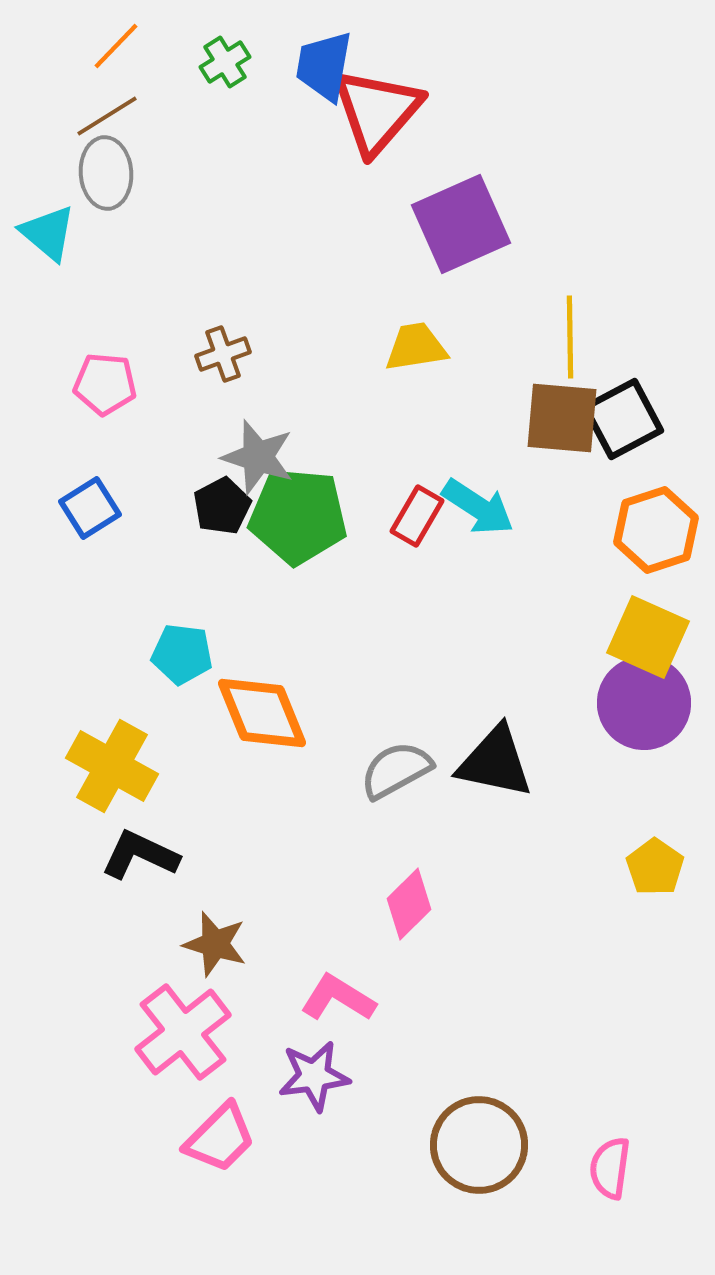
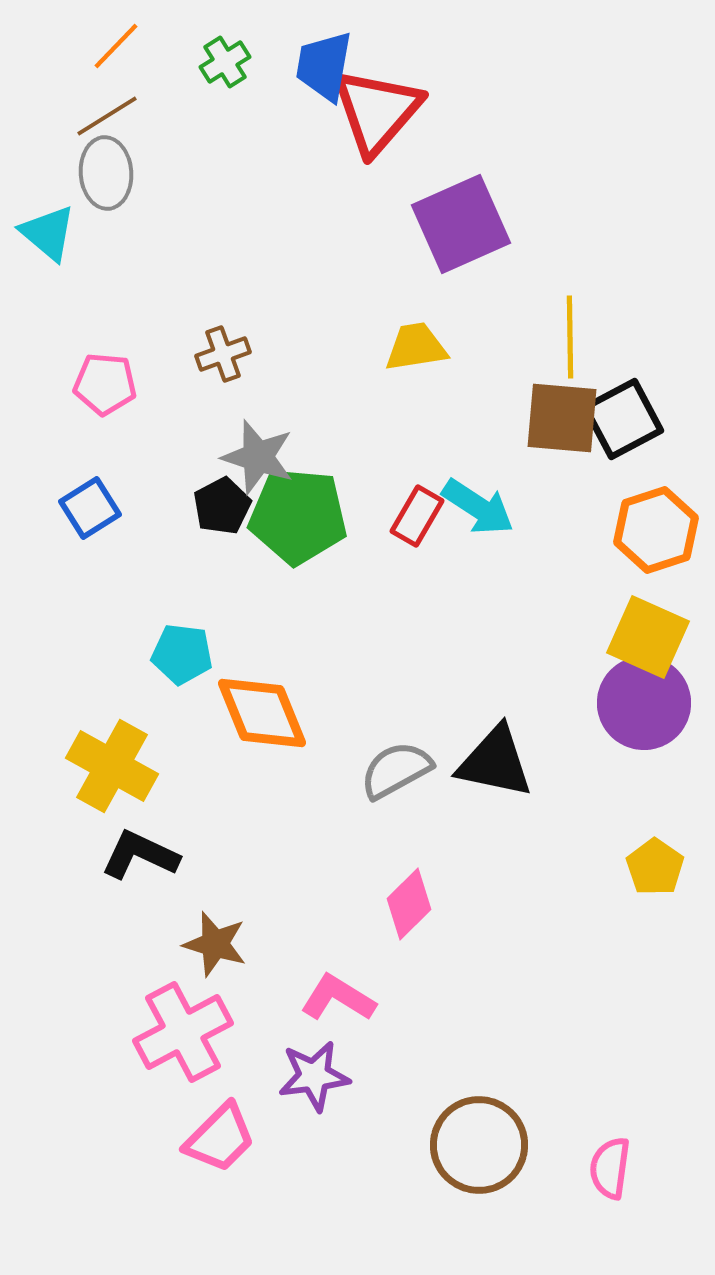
pink cross: rotated 10 degrees clockwise
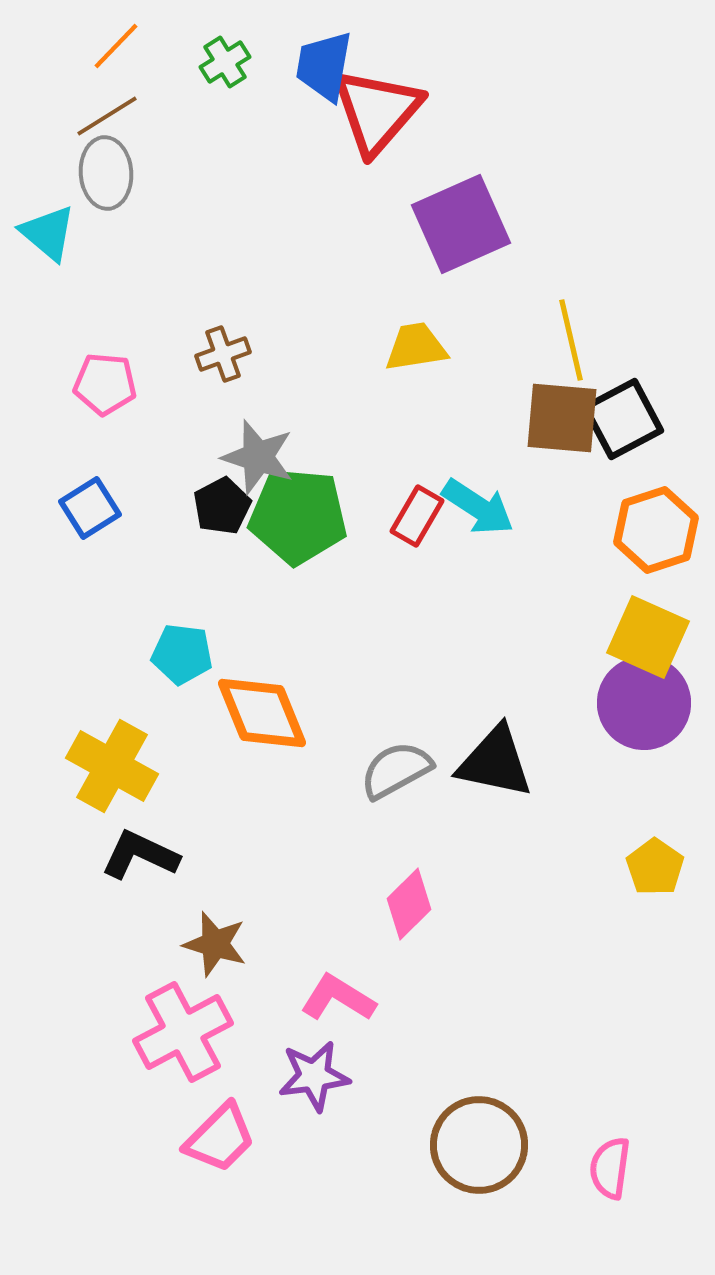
yellow line: moved 1 px right, 3 px down; rotated 12 degrees counterclockwise
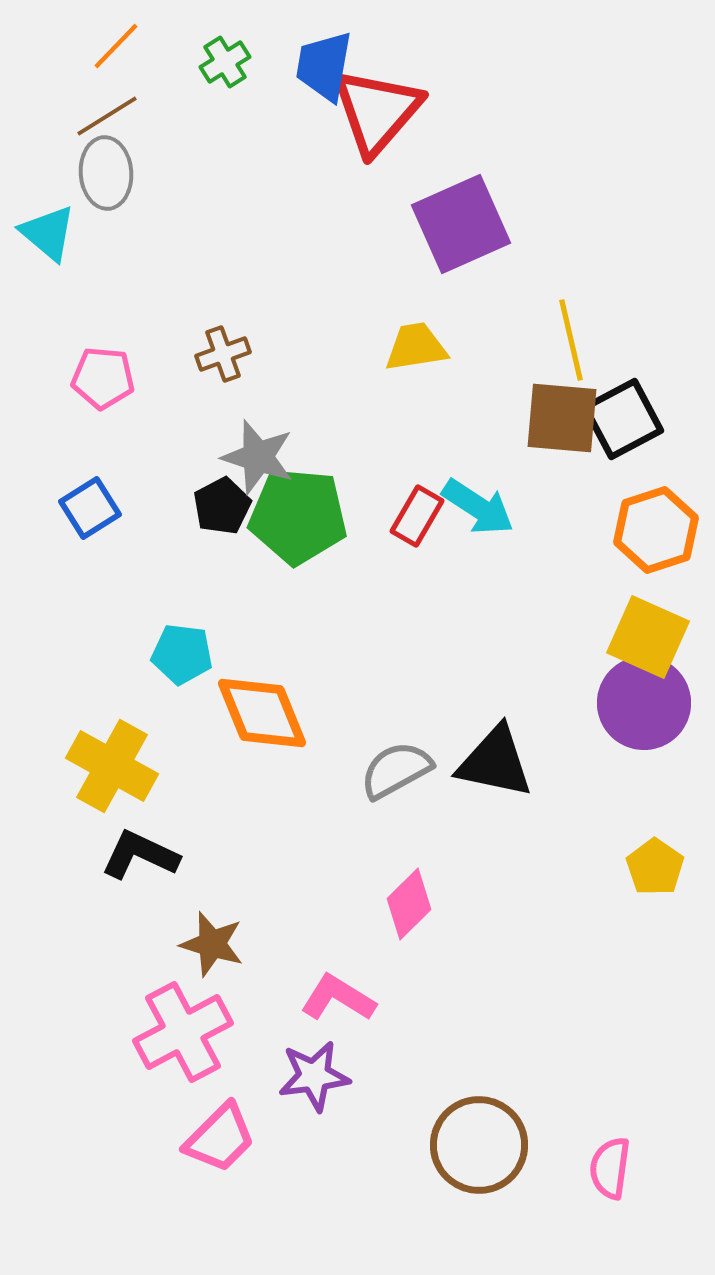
pink pentagon: moved 2 px left, 6 px up
brown star: moved 3 px left
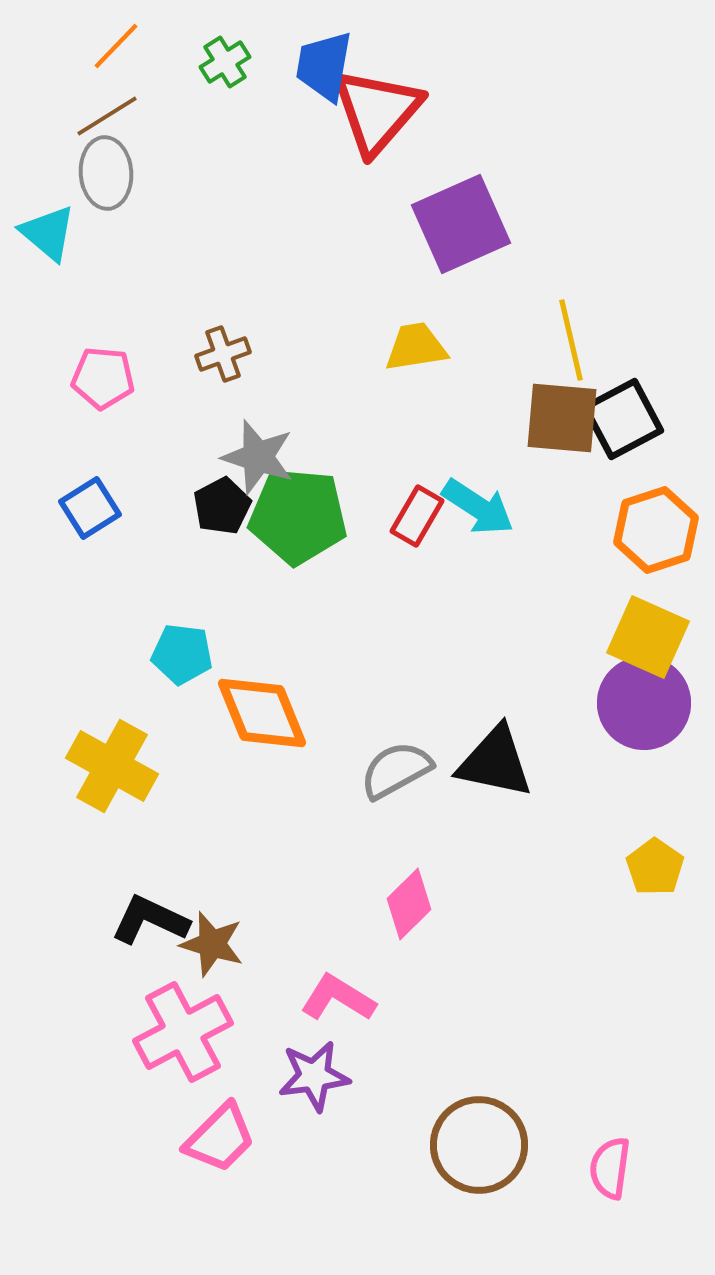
black L-shape: moved 10 px right, 65 px down
